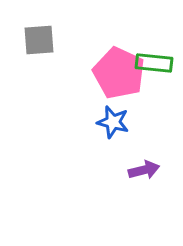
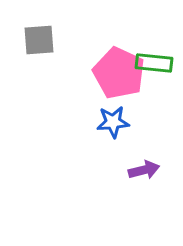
blue star: rotated 20 degrees counterclockwise
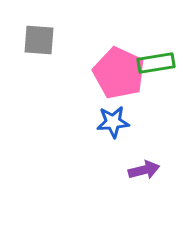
gray square: rotated 8 degrees clockwise
green rectangle: moved 2 px right; rotated 15 degrees counterclockwise
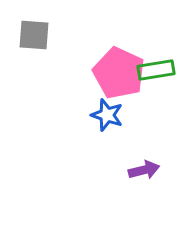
gray square: moved 5 px left, 5 px up
green rectangle: moved 7 px down
blue star: moved 6 px left, 7 px up; rotated 24 degrees clockwise
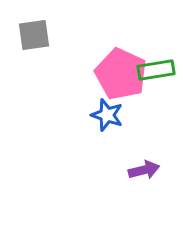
gray square: rotated 12 degrees counterclockwise
pink pentagon: moved 2 px right, 1 px down
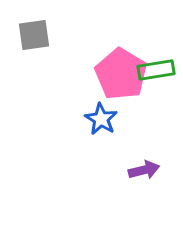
pink pentagon: rotated 6 degrees clockwise
blue star: moved 6 px left, 4 px down; rotated 12 degrees clockwise
